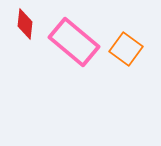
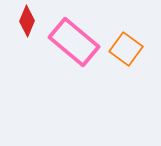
red diamond: moved 2 px right, 3 px up; rotated 16 degrees clockwise
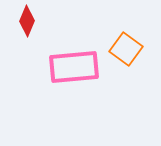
pink rectangle: moved 25 px down; rotated 45 degrees counterclockwise
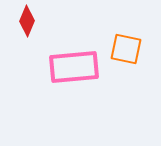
orange square: rotated 24 degrees counterclockwise
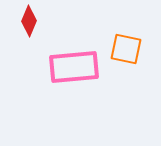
red diamond: moved 2 px right
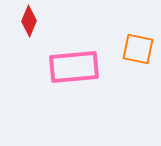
orange square: moved 12 px right
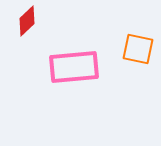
red diamond: moved 2 px left; rotated 24 degrees clockwise
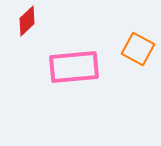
orange square: rotated 16 degrees clockwise
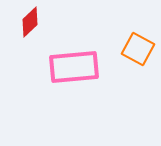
red diamond: moved 3 px right, 1 px down
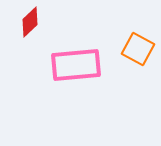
pink rectangle: moved 2 px right, 2 px up
